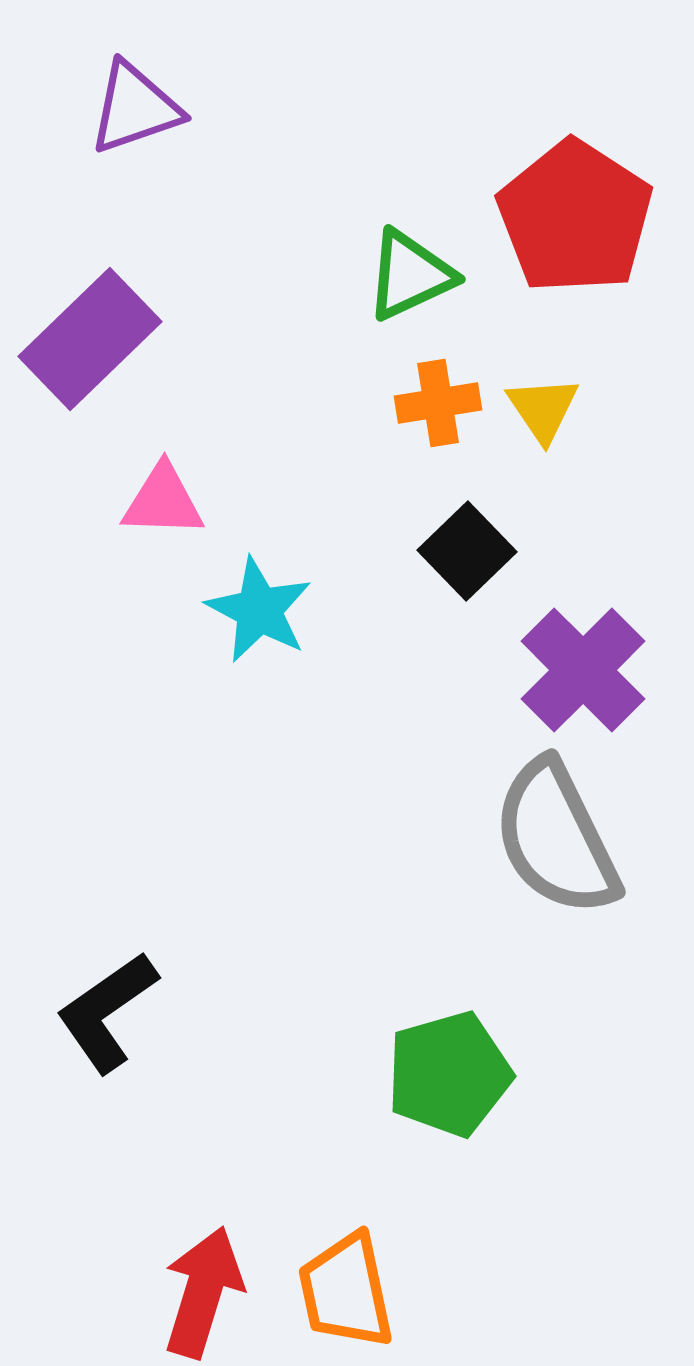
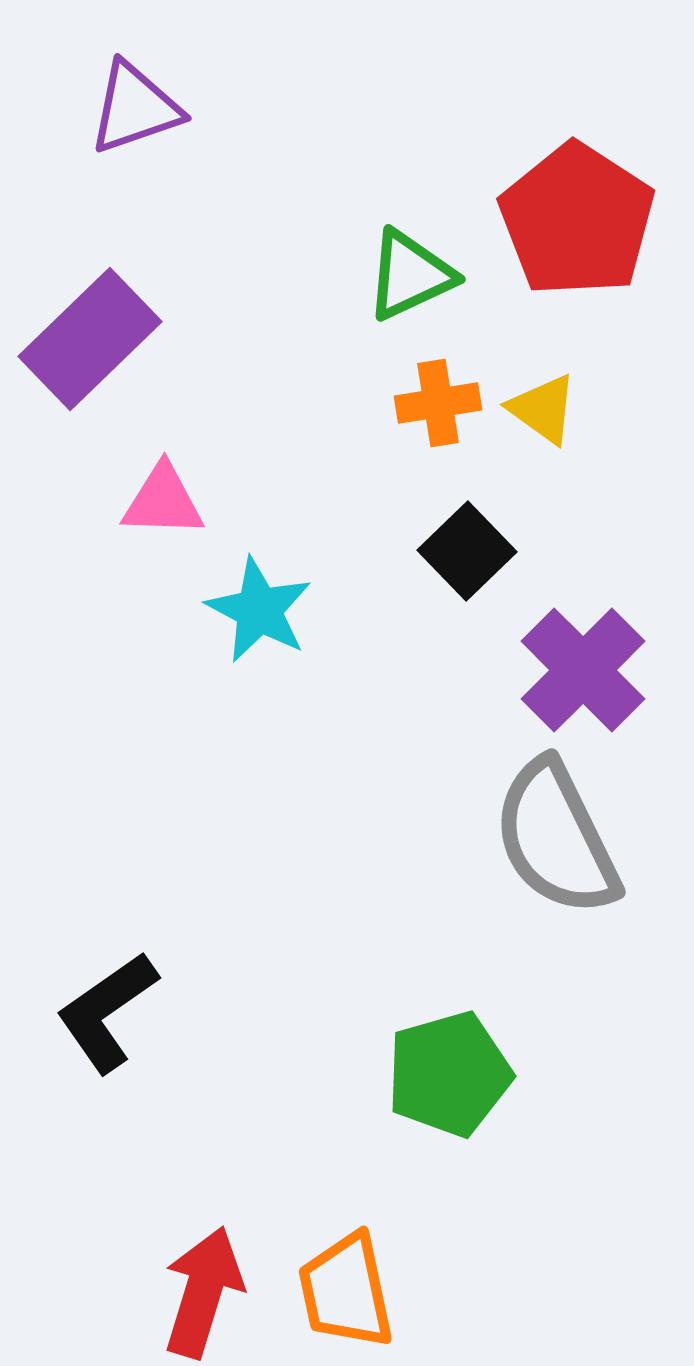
red pentagon: moved 2 px right, 3 px down
yellow triangle: rotated 20 degrees counterclockwise
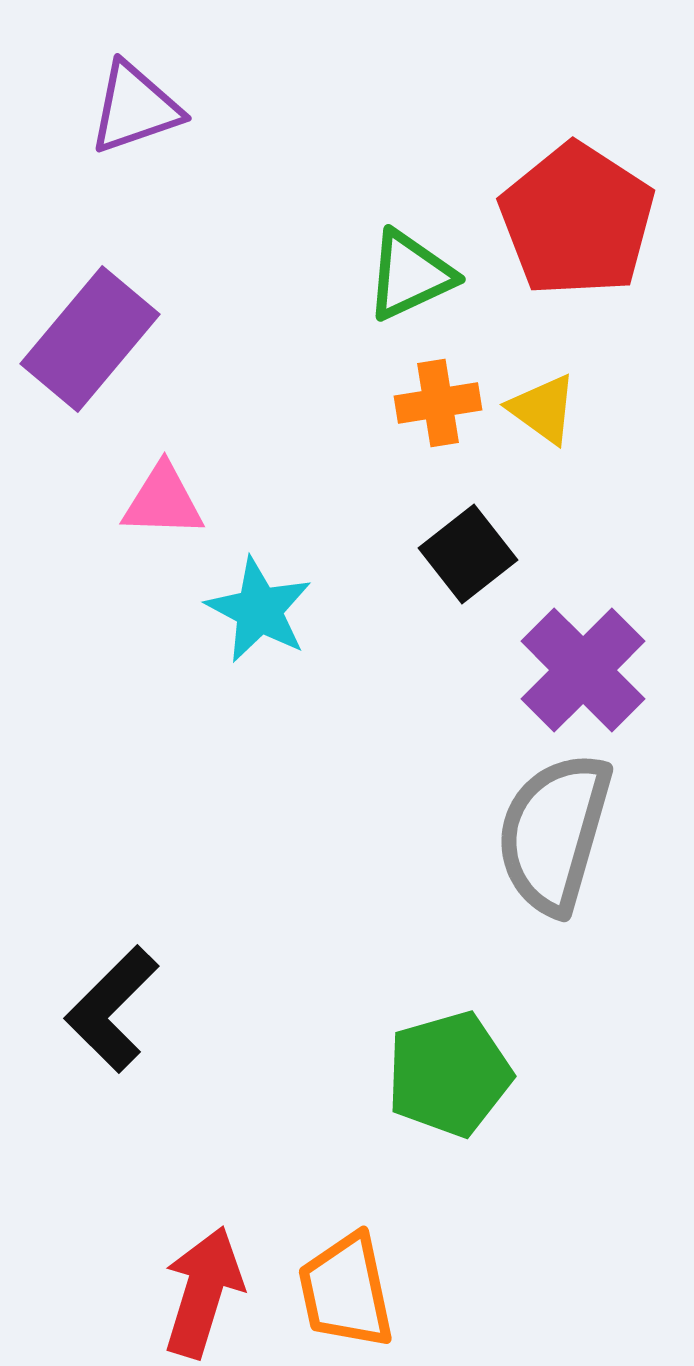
purple rectangle: rotated 6 degrees counterclockwise
black square: moved 1 px right, 3 px down; rotated 6 degrees clockwise
gray semicircle: moved 2 px left, 5 px up; rotated 42 degrees clockwise
black L-shape: moved 5 px right, 3 px up; rotated 10 degrees counterclockwise
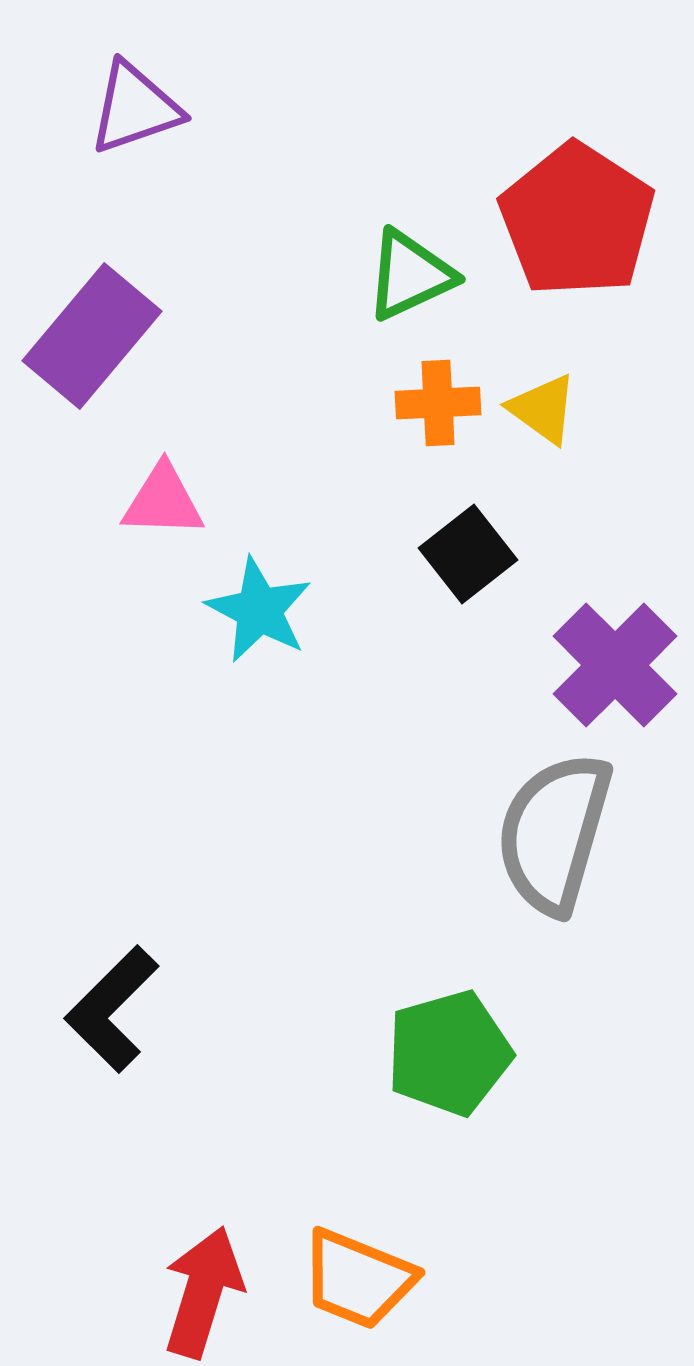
purple rectangle: moved 2 px right, 3 px up
orange cross: rotated 6 degrees clockwise
purple cross: moved 32 px right, 5 px up
green pentagon: moved 21 px up
orange trapezoid: moved 12 px right, 12 px up; rotated 56 degrees counterclockwise
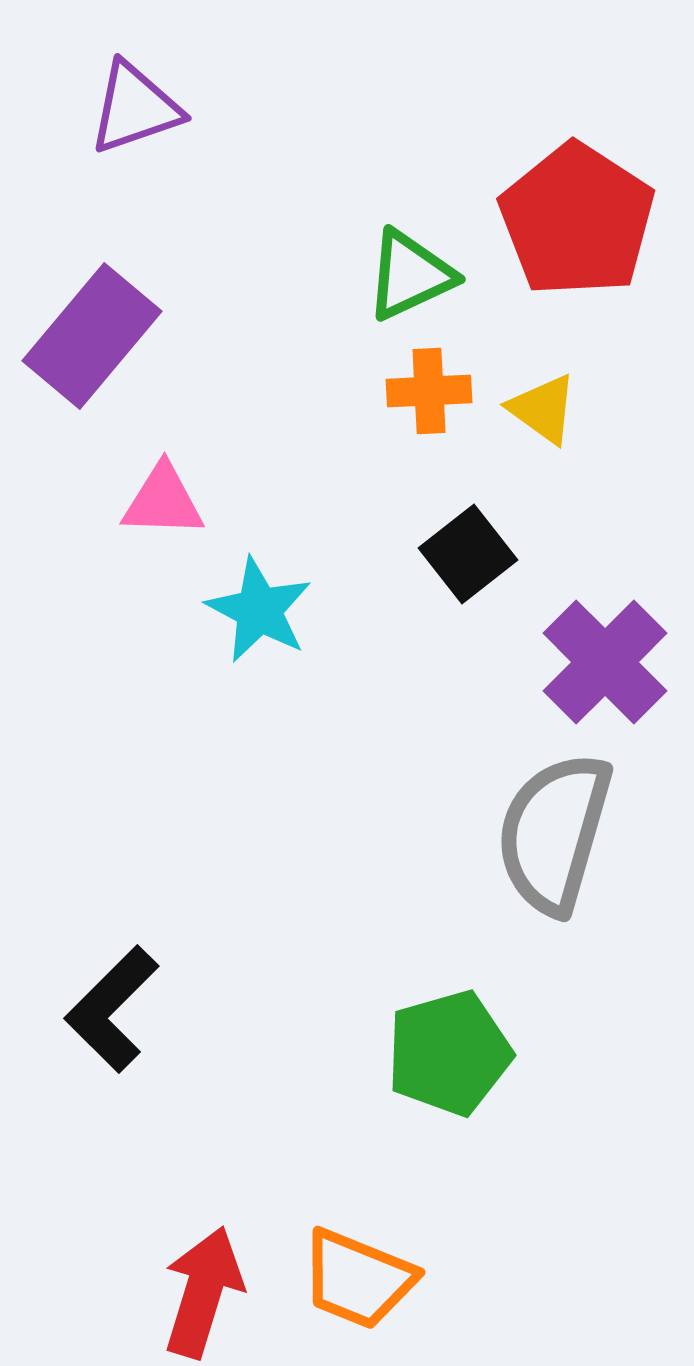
orange cross: moved 9 px left, 12 px up
purple cross: moved 10 px left, 3 px up
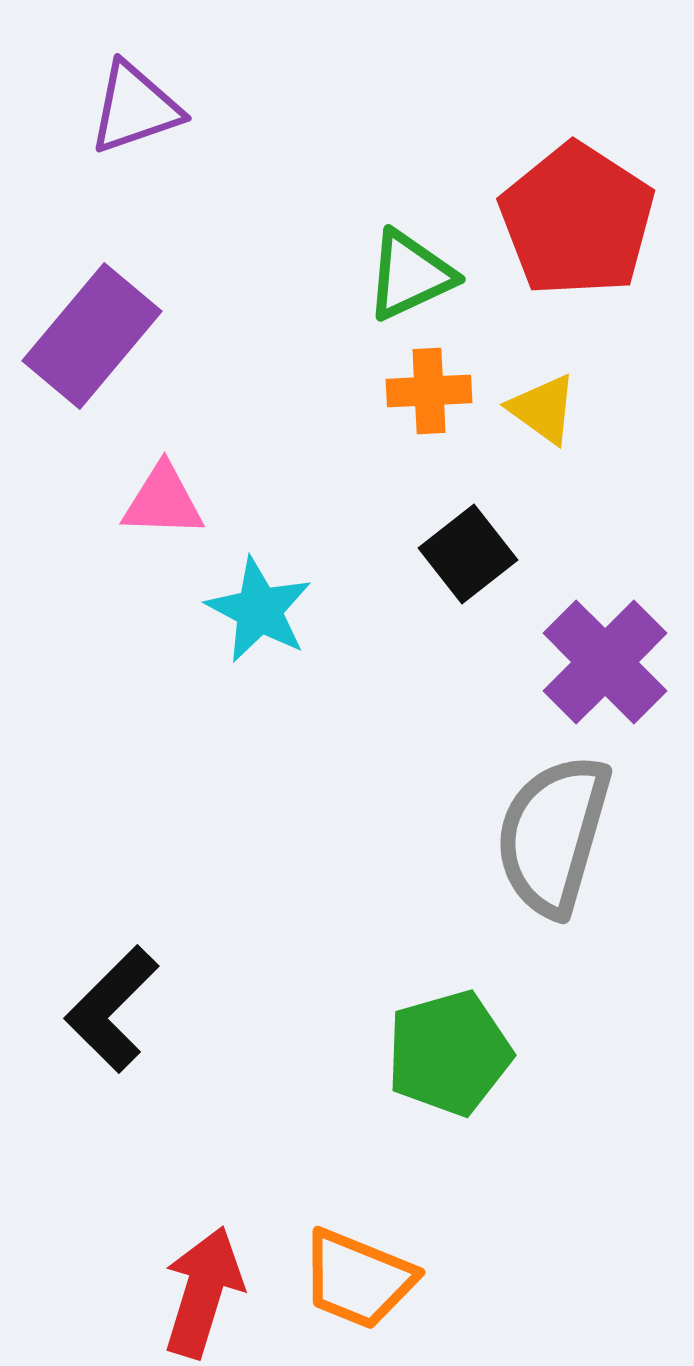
gray semicircle: moved 1 px left, 2 px down
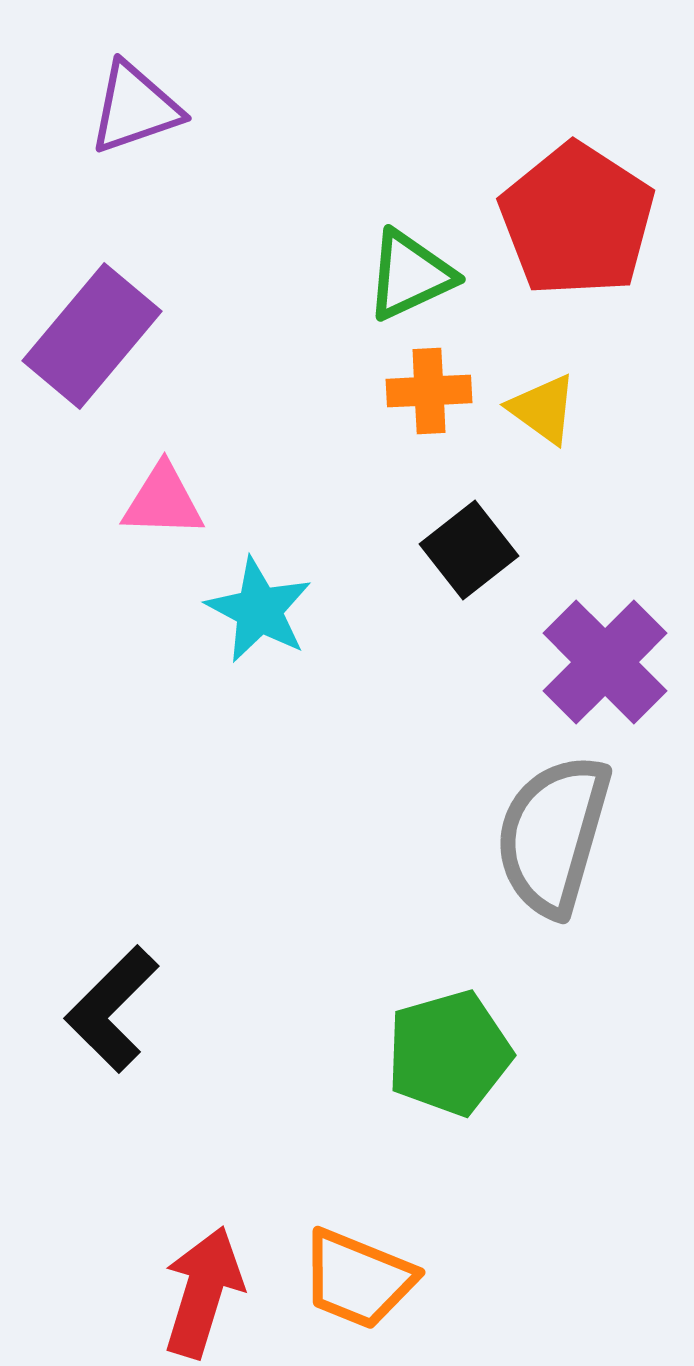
black square: moved 1 px right, 4 px up
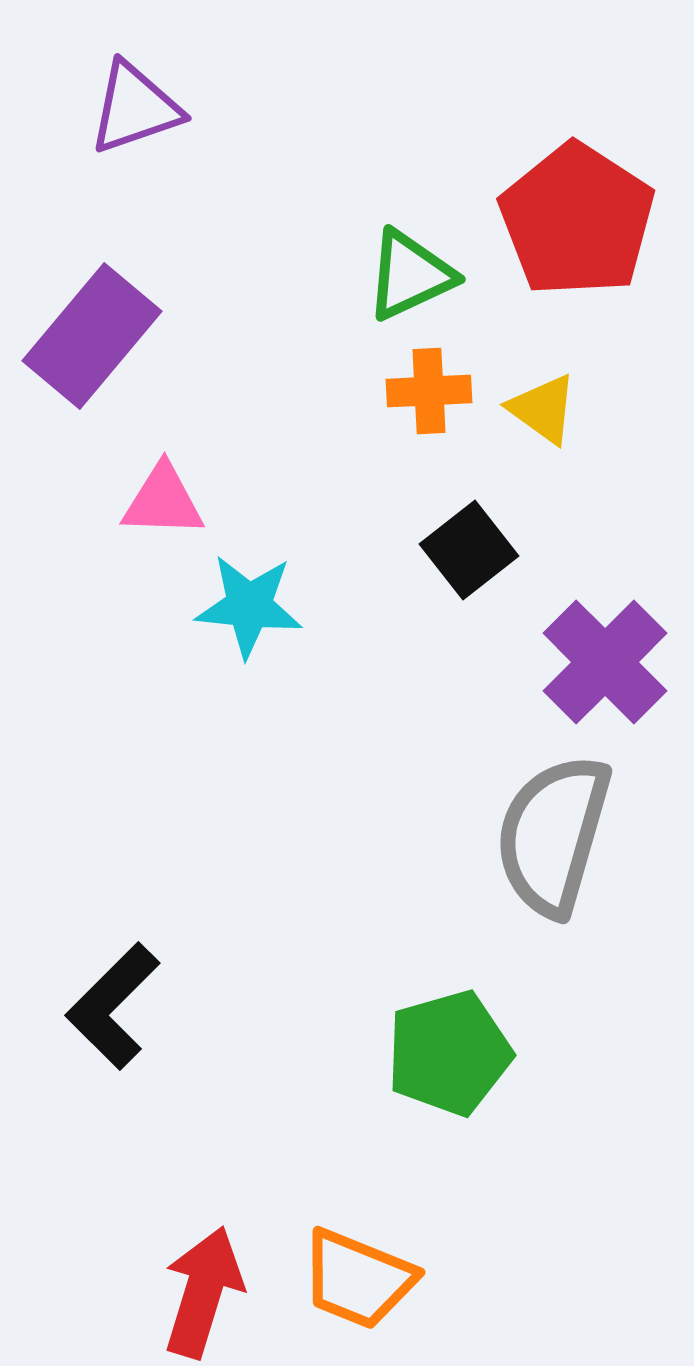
cyan star: moved 10 px left, 4 px up; rotated 22 degrees counterclockwise
black L-shape: moved 1 px right, 3 px up
